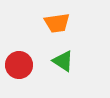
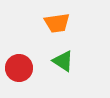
red circle: moved 3 px down
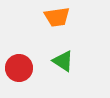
orange trapezoid: moved 6 px up
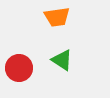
green triangle: moved 1 px left, 1 px up
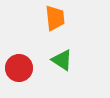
orange trapezoid: moved 2 px left, 1 px down; rotated 88 degrees counterclockwise
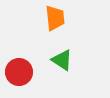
red circle: moved 4 px down
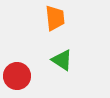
red circle: moved 2 px left, 4 px down
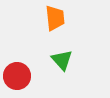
green triangle: rotated 15 degrees clockwise
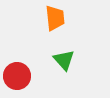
green triangle: moved 2 px right
